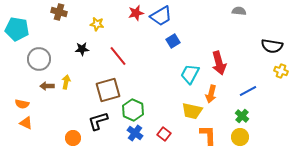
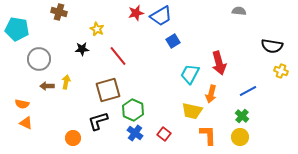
yellow star: moved 5 px down; rotated 16 degrees clockwise
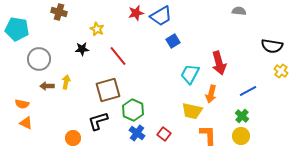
yellow cross: rotated 16 degrees clockwise
blue cross: moved 2 px right
yellow circle: moved 1 px right, 1 px up
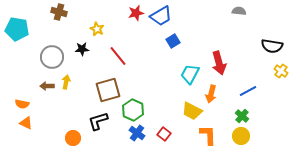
gray circle: moved 13 px right, 2 px up
yellow trapezoid: rotated 15 degrees clockwise
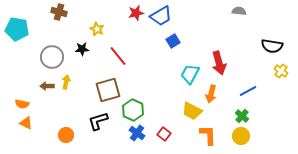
orange circle: moved 7 px left, 3 px up
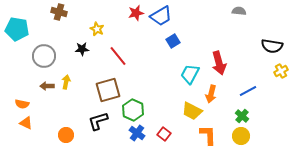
gray circle: moved 8 px left, 1 px up
yellow cross: rotated 24 degrees clockwise
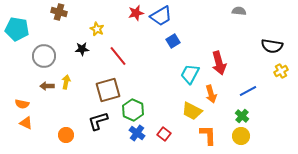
orange arrow: rotated 30 degrees counterclockwise
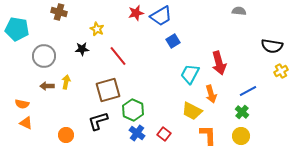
green cross: moved 4 px up
